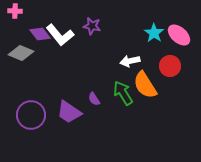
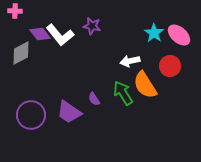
gray diamond: rotated 50 degrees counterclockwise
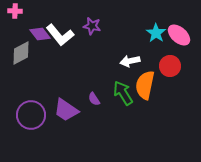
cyan star: moved 2 px right
orange semicircle: rotated 44 degrees clockwise
purple trapezoid: moved 3 px left, 2 px up
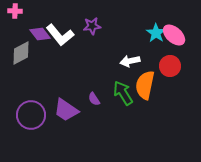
purple star: rotated 18 degrees counterclockwise
pink ellipse: moved 5 px left
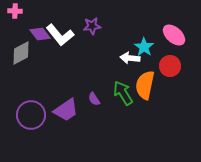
cyan star: moved 12 px left, 14 px down
white arrow: moved 3 px up; rotated 18 degrees clockwise
purple trapezoid: rotated 68 degrees counterclockwise
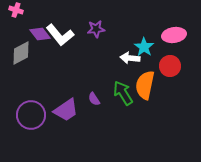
pink cross: moved 1 px right, 1 px up; rotated 16 degrees clockwise
purple star: moved 4 px right, 3 px down
pink ellipse: rotated 50 degrees counterclockwise
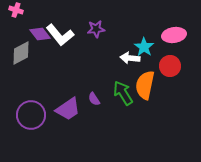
purple trapezoid: moved 2 px right, 1 px up
